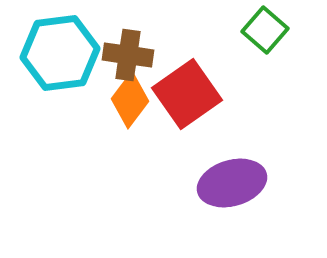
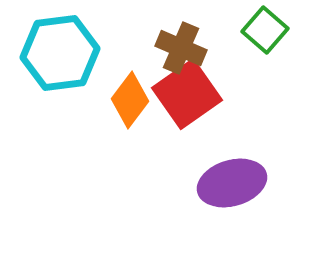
brown cross: moved 53 px right, 7 px up; rotated 15 degrees clockwise
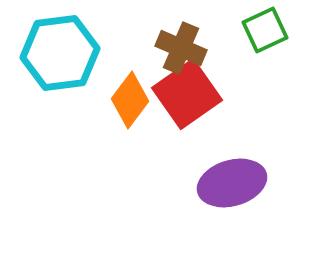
green square: rotated 24 degrees clockwise
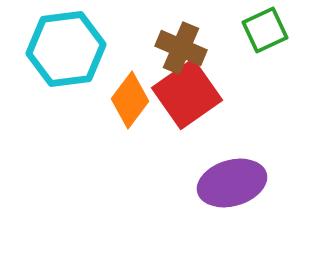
cyan hexagon: moved 6 px right, 4 px up
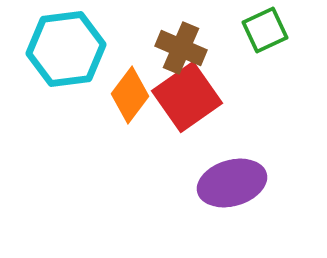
red square: moved 3 px down
orange diamond: moved 5 px up
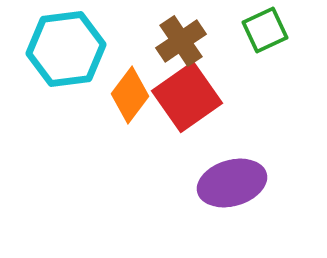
brown cross: moved 7 px up; rotated 33 degrees clockwise
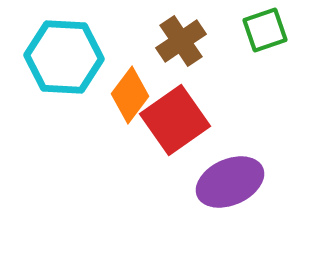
green square: rotated 6 degrees clockwise
cyan hexagon: moved 2 px left, 8 px down; rotated 10 degrees clockwise
red square: moved 12 px left, 23 px down
purple ellipse: moved 2 px left, 1 px up; rotated 8 degrees counterclockwise
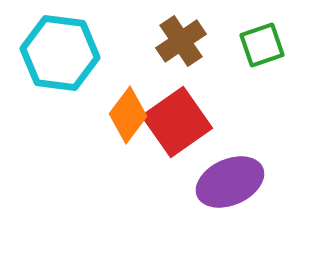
green square: moved 3 px left, 15 px down
cyan hexagon: moved 4 px left, 4 px up; rotated 4 degrees clockwise
orange diamond: moved 2 px left, 20 px down
red square: moved 2 px right, 2 px down
